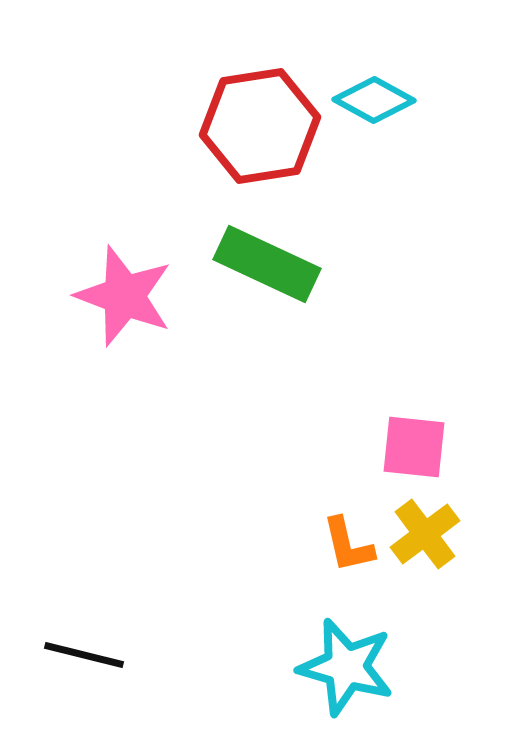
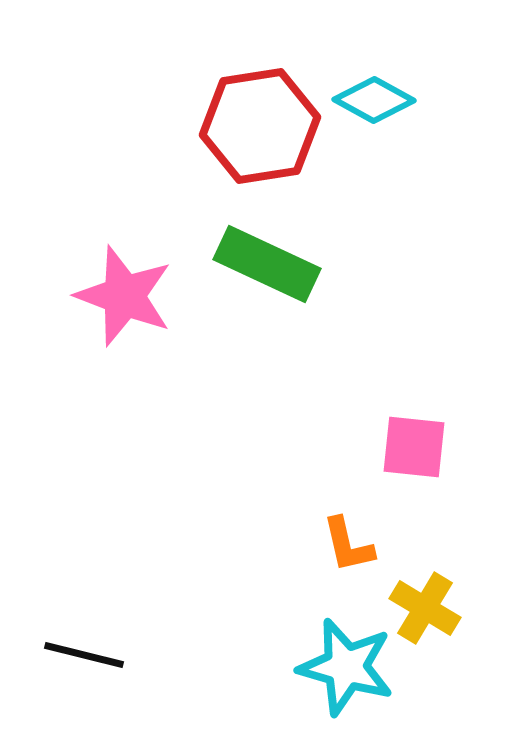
yellow cross: moved 74 px down; rotated 22 degrees counterclockwise
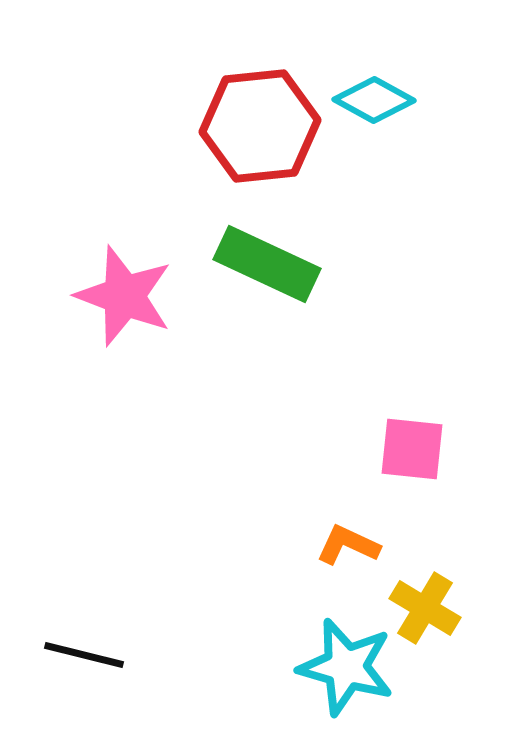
red hexagon: rotated 3 degrees clockwise
pink square: moved 2 px left, 2 px down
orange L-shape: rotated 128 degrees clockwise
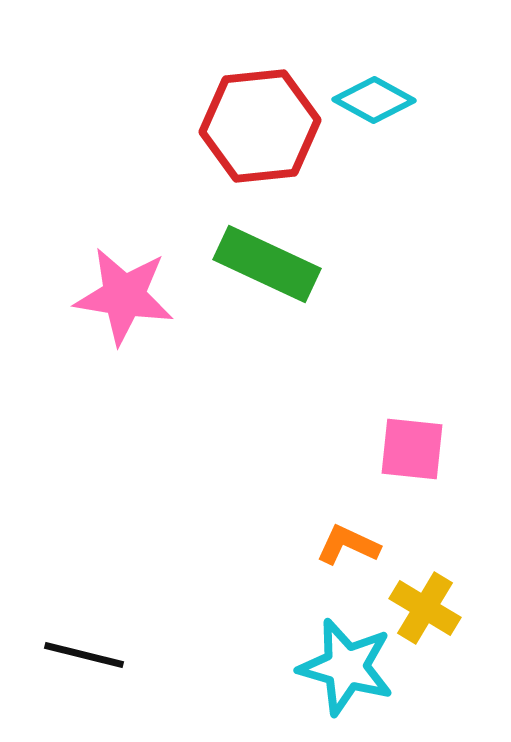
pink star: rotated 12 degrees counterclockwise
